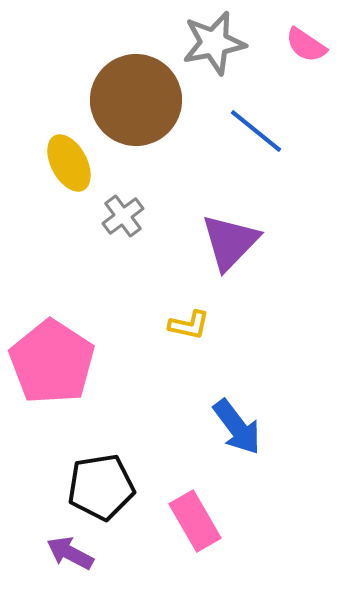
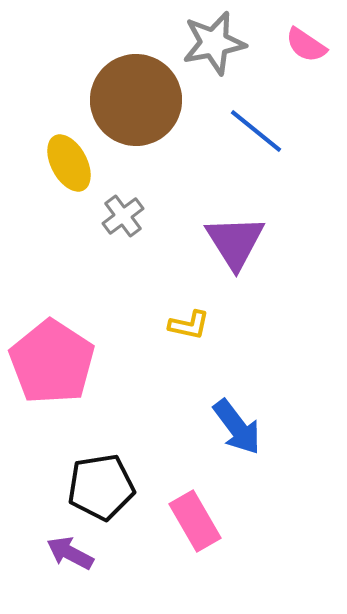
purple triangle: moved 5 px right; rotated 16 degrees counterclockwise
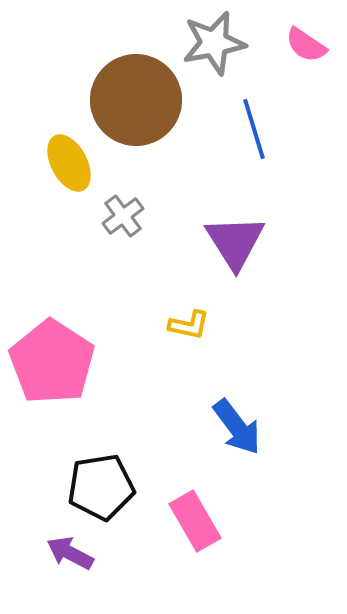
blue line: moved 2 px left, 2 px up; rotated 34 degrees clockwise
